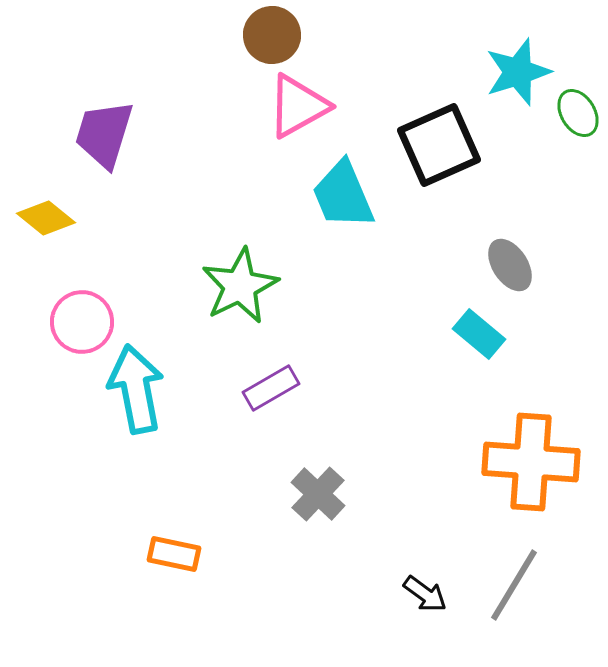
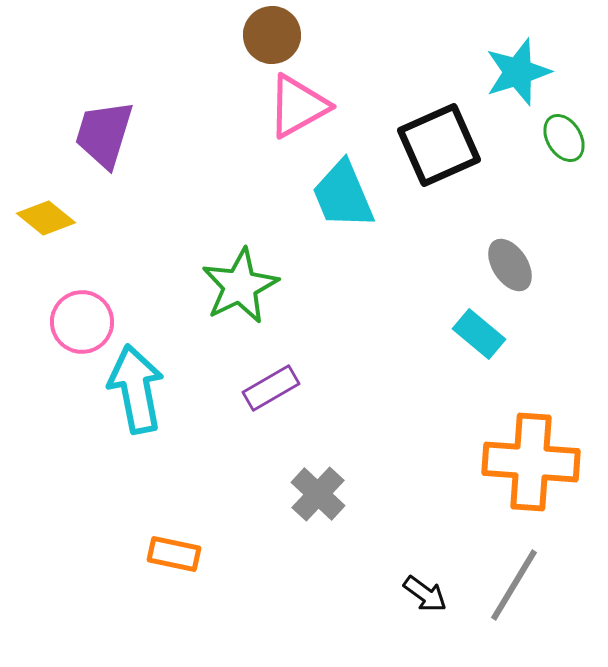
green ellipse: moved 14 px left, 25 px down
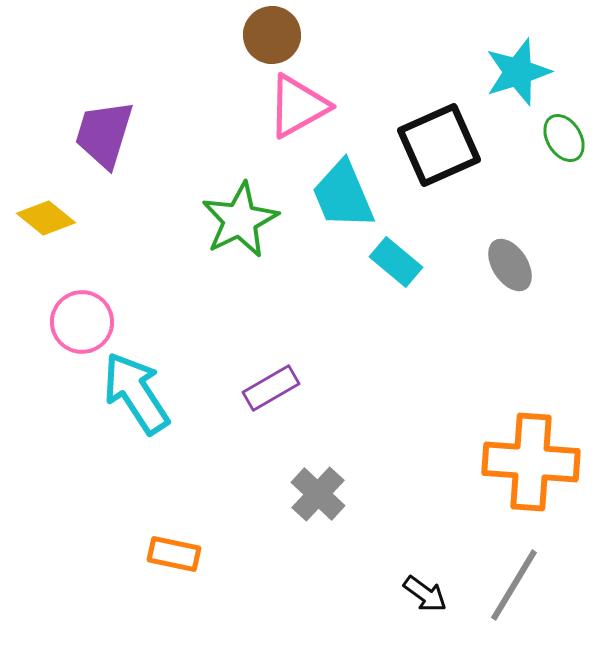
green star: moved 66 px up
cyan rectangle: moved 83 px left, 72 px up
cyan arrow: moved 4 px down; rotated 22 degrees counterclockwise
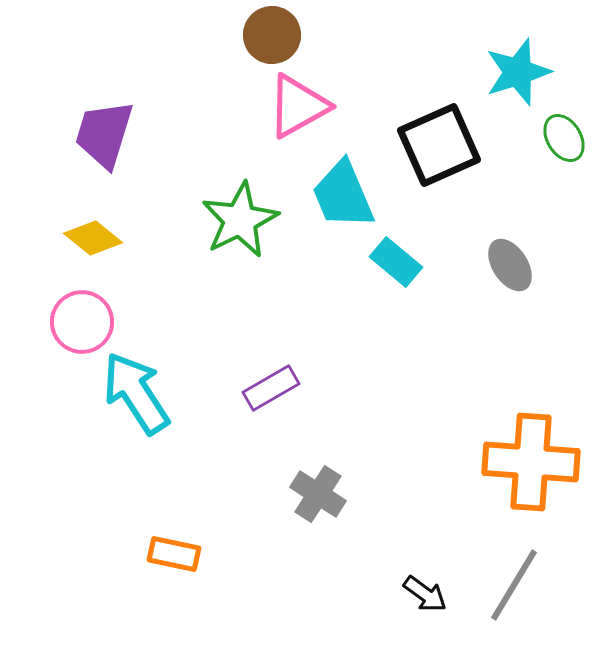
yellow diamond: moved 47 px right, 20 px down
gray cross: rotated 10 degrees counterclockwise
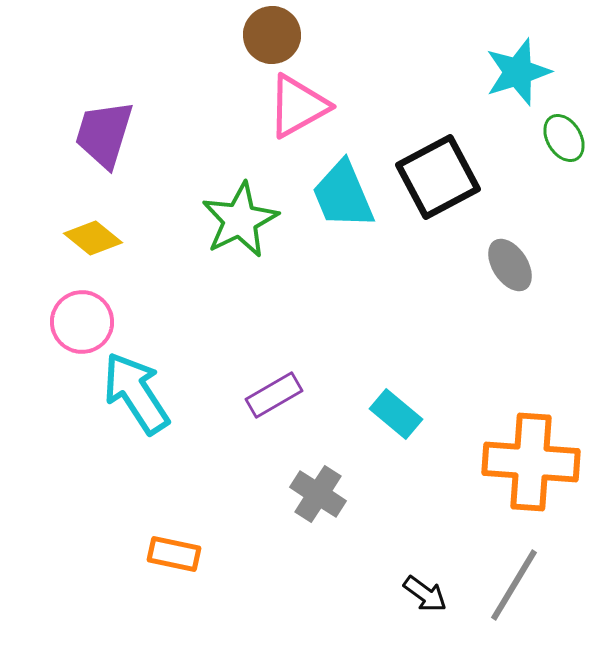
black square: moved 1 px left, 32 px down; rotated 4 degrees counterclockwise
cyan rectangle: moved 152 px down
purple rectangle: moved 3 px right, 7 px down
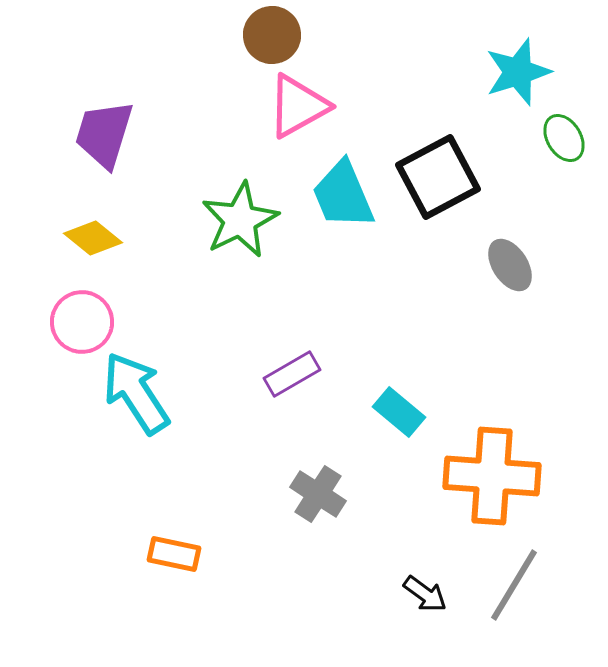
purple rectangle: moved 18 px right, 21 px up
cyan rectangle: moved 3 px right, 2 px up
orange cross: moved 39 px left, 14 px down
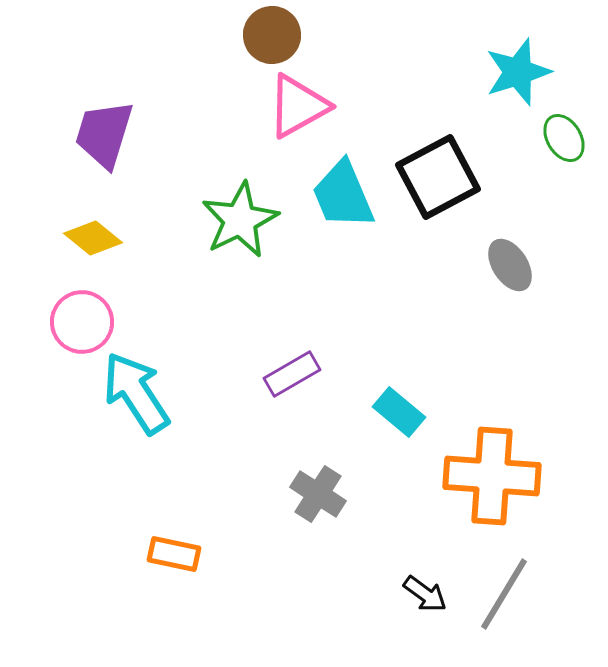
gray line: moved 10 px left, 9 px down
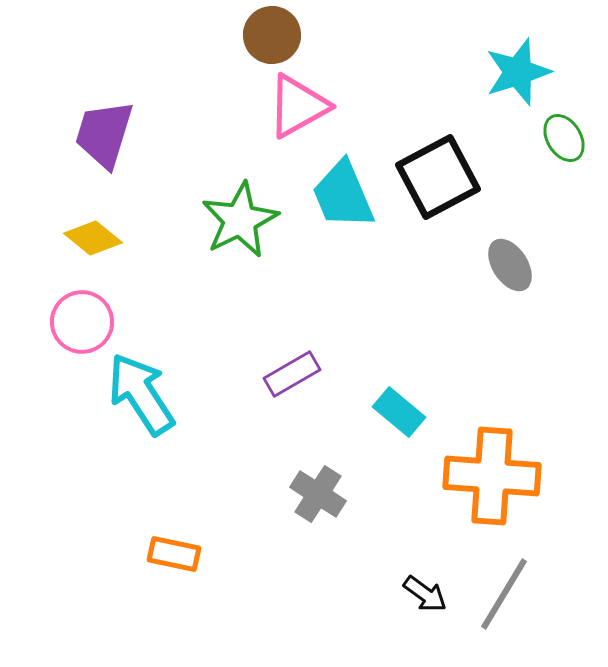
cyan arrow: moved 5 px right, 1 px down
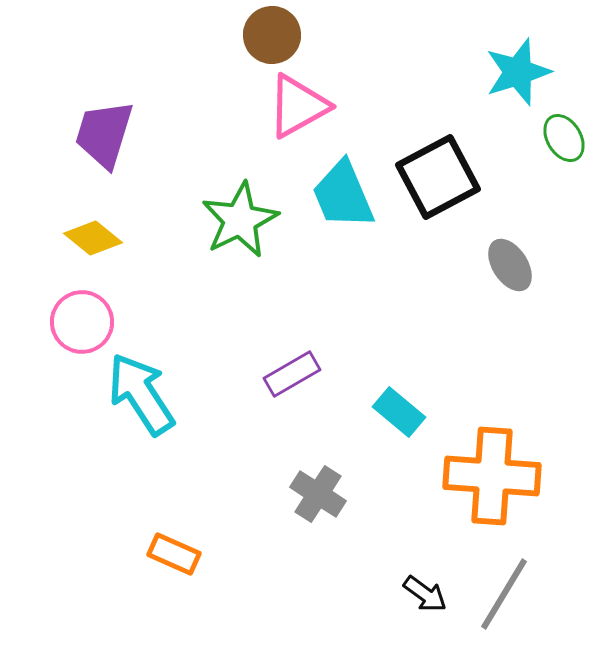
orange rectangle: rotated 12 degrees clockwise
